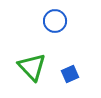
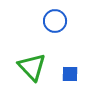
blue square: rotated 24 degrees clockwise
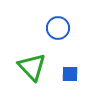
blue circle: moved 3 px right, 7 px down
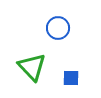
blue square: moved 1 px right, 4 px down
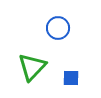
green triangle: rotated 28 degrees clockwise
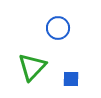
blue square: moved 1 px down
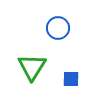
green triangle: rotated 12 degrees counterclockwise
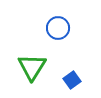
blue square: moved 1 px right, 1 px down; rotated 36 degrees counterclockwise
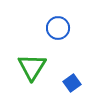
blue square: moved 3 px down
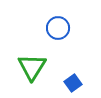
blue square: moved 1 px right
